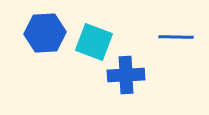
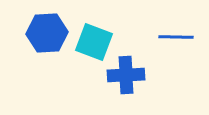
blue hexagon: moved 2 px right
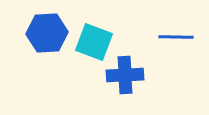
blue cross: moved 1 px left
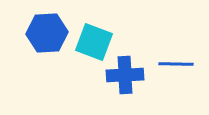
blue line: moved 27 px down
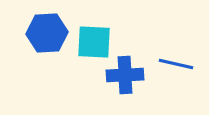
cyan square: rotated 18 degrees counterclockwise
blue line: rotated 12 degrees clockwise
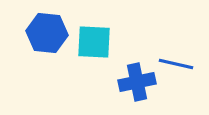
blue hexagon: rotated 9 degrees clockwise
blue cross: moved 12 px right, 7 px down; rotated 9 degrees counterclockwise
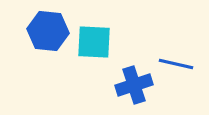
blue hexagon: moved 1 px right, 2 px up
blue cross: moved 3 px left, 3 px down; rotated 6 degrees counterclockwise
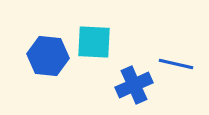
blue hexagon: moved 25 px down
blue cross: rotated 6 degrees counterclockwise
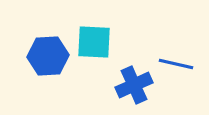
blue hexagon: rotated 9 degrees counterclockwise
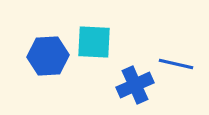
blue cross: moved 1 px right
